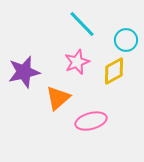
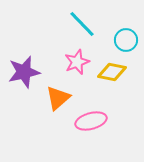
yellow diamond: moved 2 px left, 1 px down; rotated 40 degrees clockwise
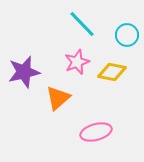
cyan circle: moved 1 px right, 5 px up
pink ellipse: moved 5 px right, 11 px down
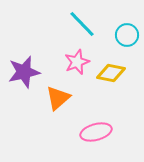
yellow diamond: moved 1 px left, 1 px down
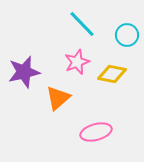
yellow diamond: moved 1 px right, 1 px down
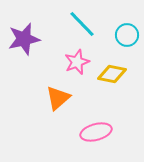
purple star: moved 33 px up
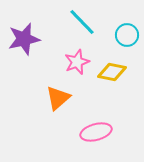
cyan line: moved 2 px up
yellow diamond: moved 2 px up
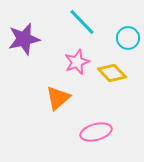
cyan circle: moved 1 px right, 3 px down
yellow diamond: moved 1 px down; rotated 36 degrees clockwise
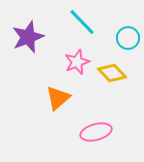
purple star: moved 4 px right, 2 px up; rotated 8 degrees counterclockwise
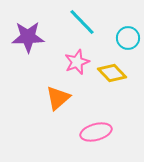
purple star: rotated 20 degrees clockwise
